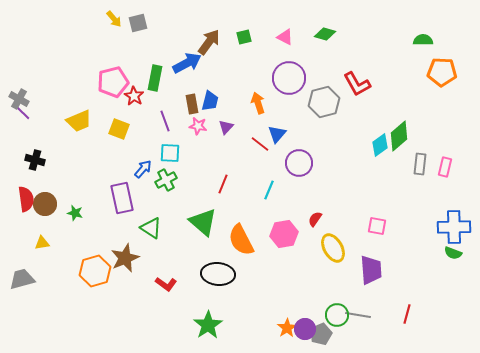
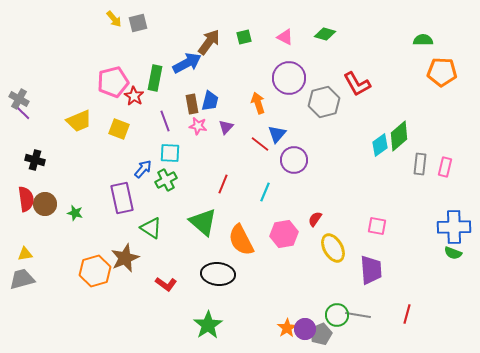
purple circle at (299, 163): moved 5 px left, 3 px up
cyan line at (269, 190): moved 4 px left, 2 px down
yellow triangle at (42, 243): moved 17 px left, 11 px down
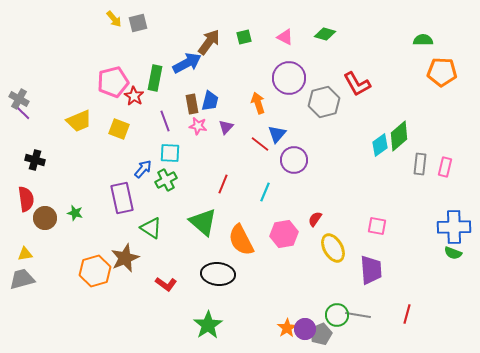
brown circle at (45, 204): moved 14 px down
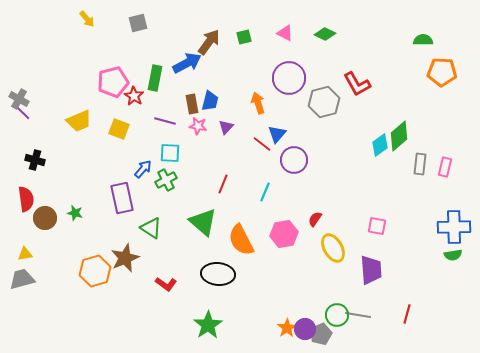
yellow arrow at (114, 19): moved 27 px left
green diamond at (325, 34): rotated 10 degrees clockwise
pink triangle at (285, 37): moved 4 px up
purple line at (165, 121): rotated 55 degrees counterclockwise
red line at (260, 144): moved 2 px right
green semicircle at (453, 253): moved 2 px down; rotated 30 degrees counterclockwise
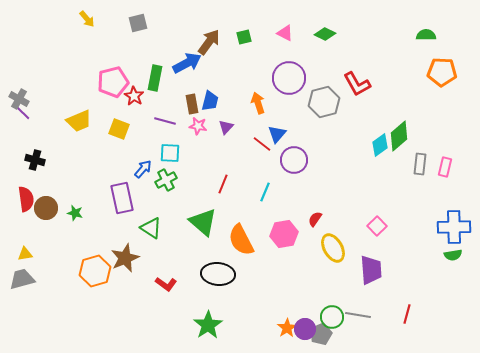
green semicircle at (423, 40): moved 3 px right, 5 px up
brown circle at (45, 218): moved 1 px right, 10 px up
pink square at (377, 226): rotated 36 degrees clockwise
green circle at (337, 315): moved 5 px left, 2 px down
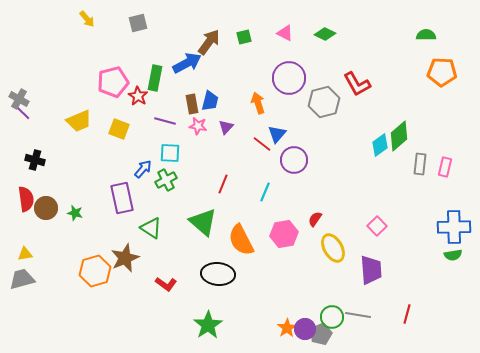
red star at (134, 96): moved 4 px right
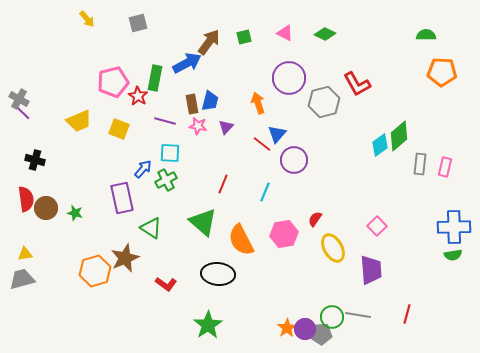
gray pentagon at (321, 334): rotated 20 degrees clockwise
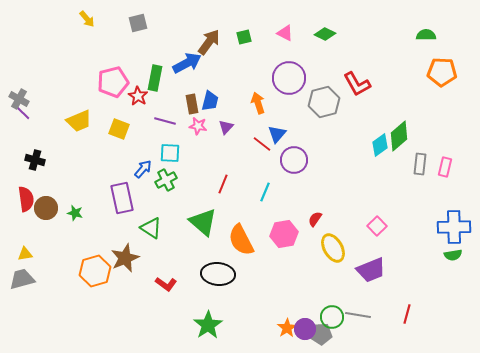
purple trapezoid at (371, 270): rotated 72 degrees clockwise
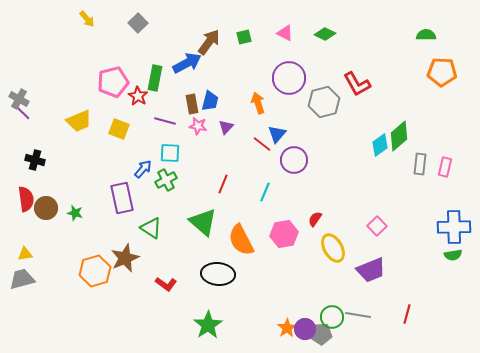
gray square at (138, 23): rotated 30 degrees counterclockwise
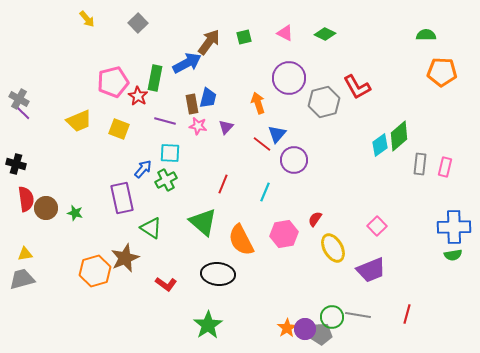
red L-shape at (357, 84): moved 3 px down
blue trapezoid at (210, 101): moved 2 px left, 3 px up
black cross at (35, 160): moved 19 px left, 4 px down
